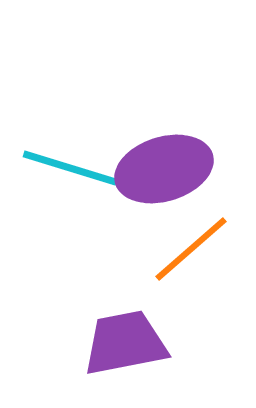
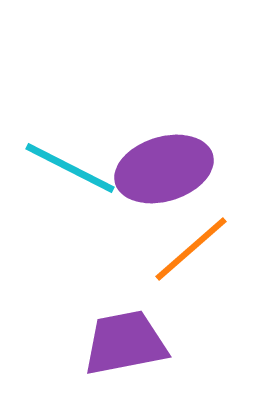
cyan line: rotated 10 degrees clockwise
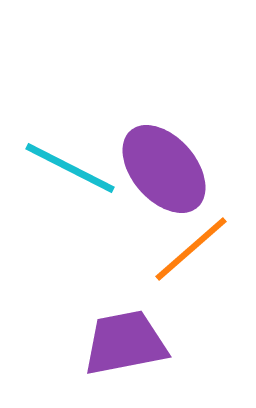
purple ellipse: rotated 66 degrees clockwise
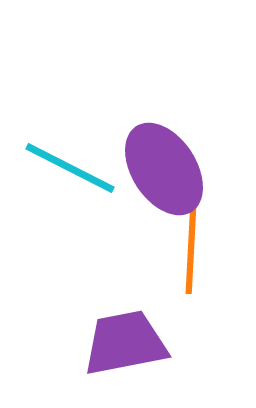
purple ellipse: rotated 8 degrees clockwise
orange line: rotated 46 degrees counterclockwise
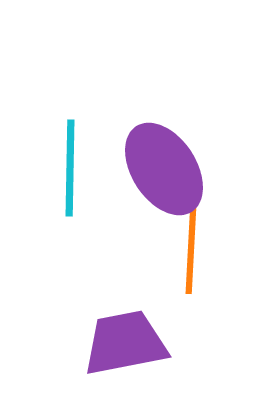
cyan line: rotated 64 degrees clockwise
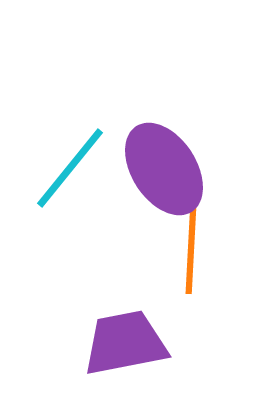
cyan line: rotated 38 degrees clockwise
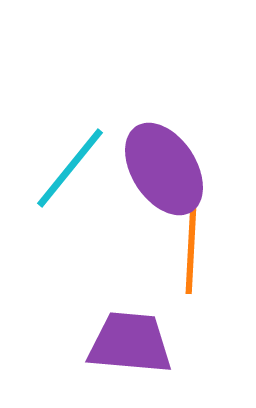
purple trapezoid: moved 5 px right; rotated 16 degrees clockwise
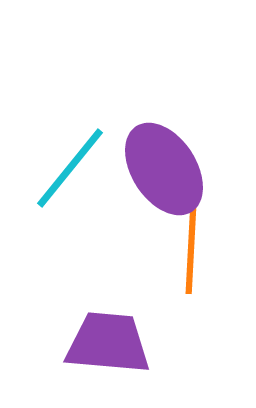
purple trapezoid: moved 22 px left
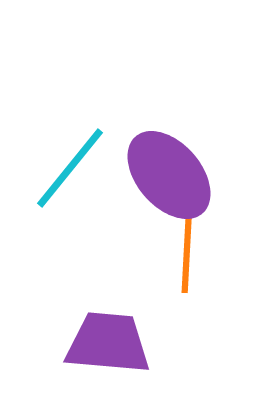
purple ellipse: moved 5 px right, 6 px down; rotated 8 degrees counterclockwise
orange line: moved 4 px left, 1 px up
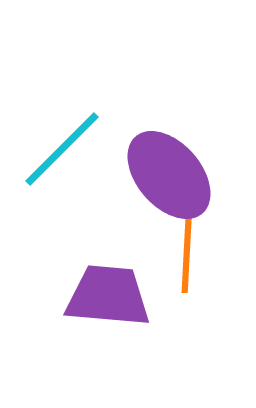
cyan line: moved 8 px left, 19 px up; rotated 6 degrees clockwise
purple trapezoid: moved 47 px up
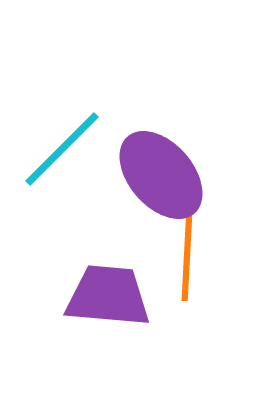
purple ellipse: moved 8 px left
orange line: moved 8 px down
